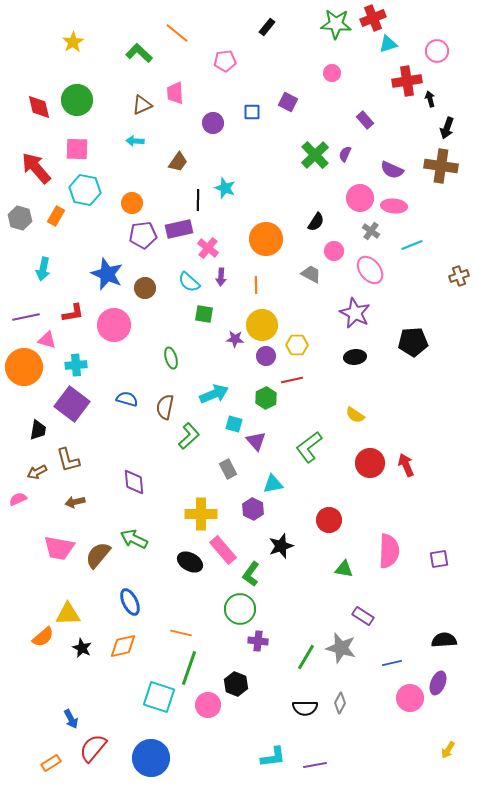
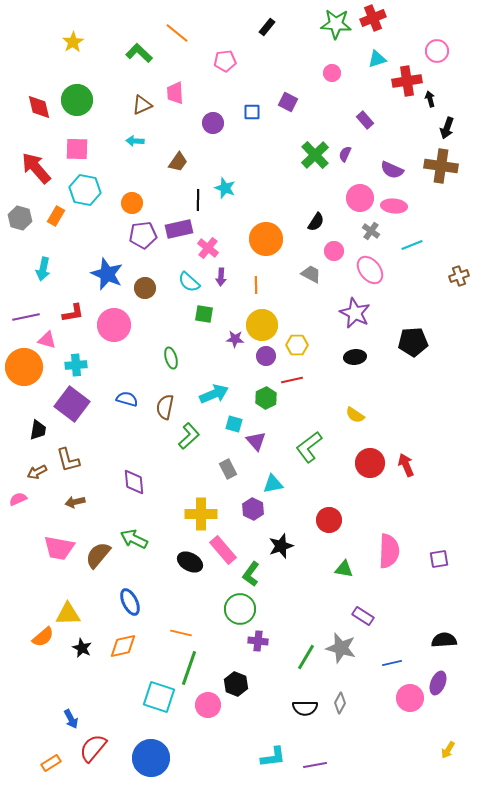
cyan triangle at (388, 44): moved 11 px left, 15 px down
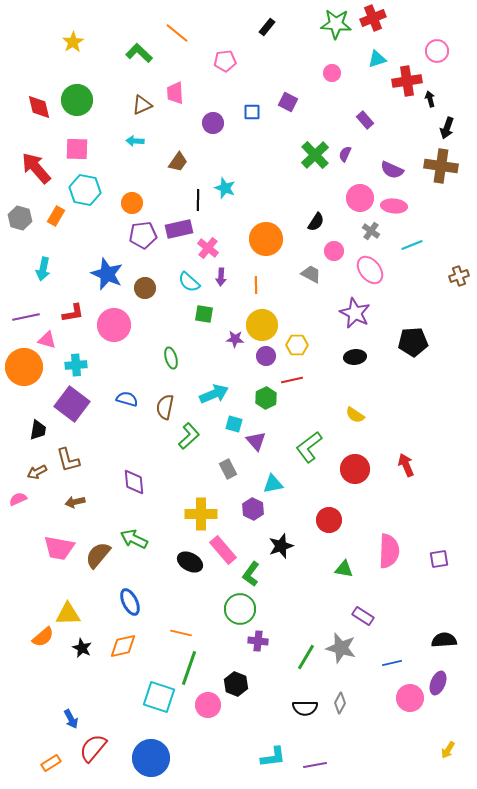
red circle at (370, 463): moved 15 px left, 6 px down
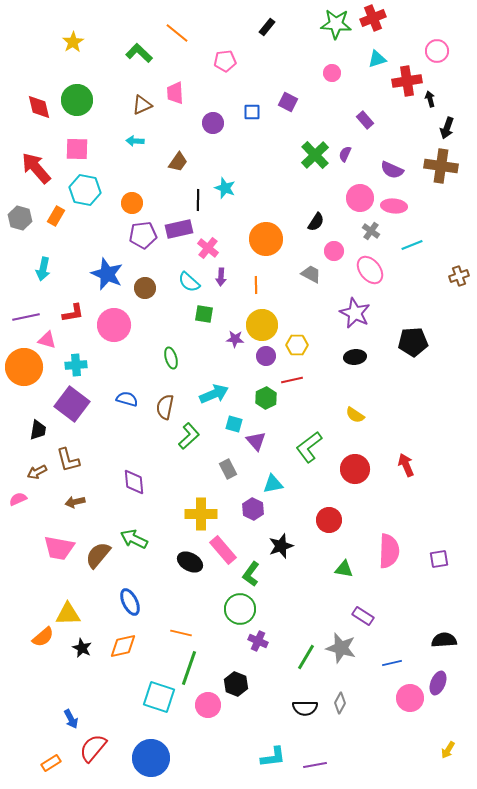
purple cross at (258, 641): rotated 18 degrees clockwise
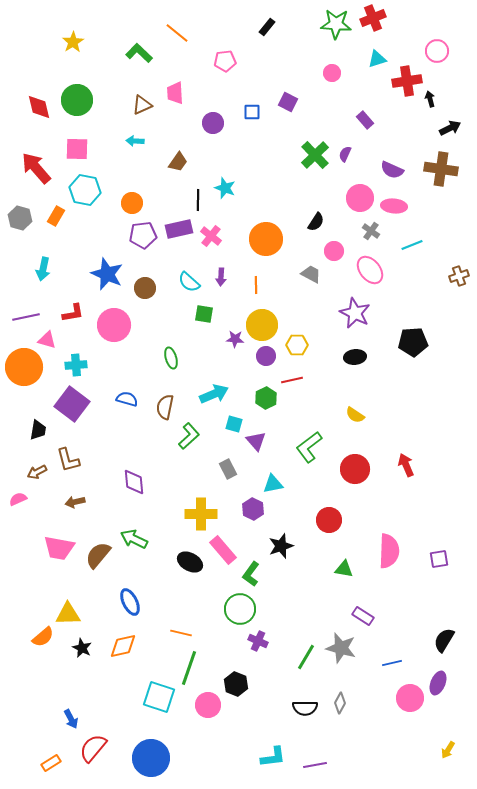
black arrow at (447, 128): moved 3 px right; rotated 135 degrees counterclockwise
brown cross at (441, 166): moved 3 px down
pink cross at (208, 248): moved 3 px right, 12 px up
black semicircle at (444, 640): rotated 55 degrees counterclockwise
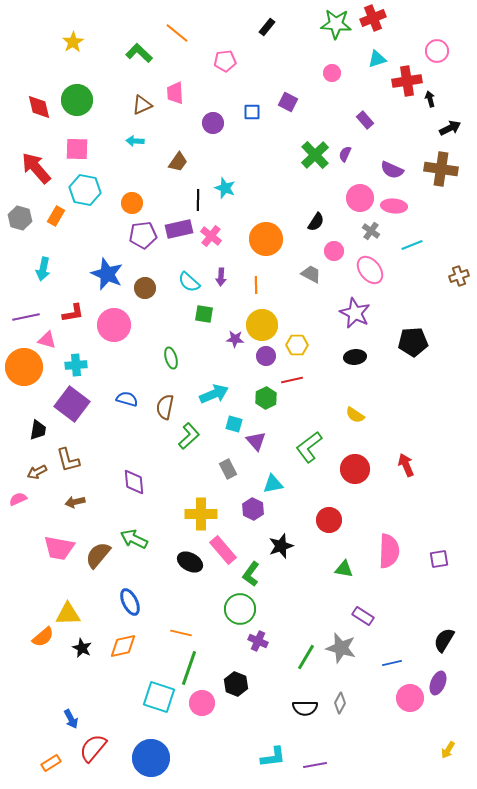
pink circle at (208, 705): moved 6 px left, 2 px up
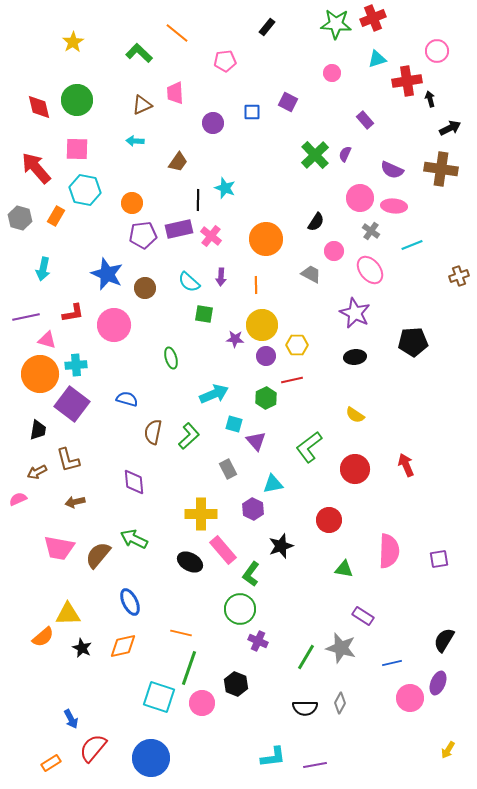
orange circle at (24, 367): moved 16 px right, 7 px down
brown semicircle at (165, 407): moved 12 px left, 25 px down
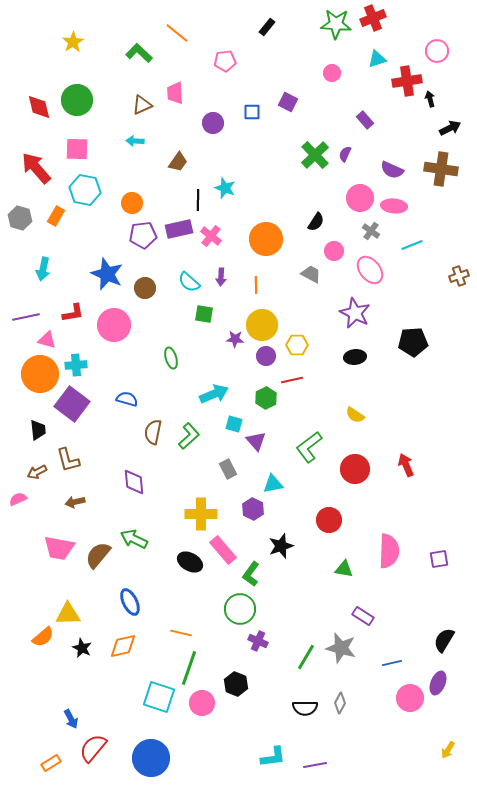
black trapezoid at (38, 430): rotated 15 degrees counterclockwise
